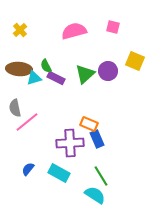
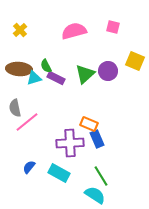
blue semicircle: moved 1 px right, 2 px up
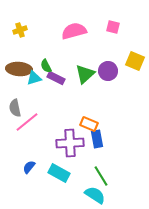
yellow cross: rotated 24 degrees clockwise
blue rectangle: rotated 12 degrees clockwise
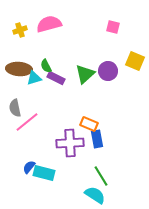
pink semicircle: moved 25 px left, 7 px up
cyan rectangle: moved 15 px left; rotated 15 degrees counterclockwise
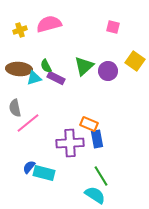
yellow square: rotated 12 degrees clockwise
green triangle: moved 1 px left, 8 px up
pink line: moved 1 px right, 1 px down
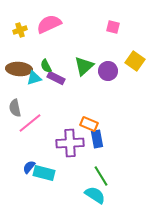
pink semicircle: rotated 10 degrees counterclockwise
pink line: moved 2 px right
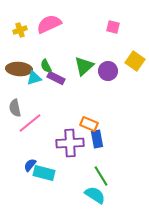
blue semicircle: moved 1 px right, 2 px up
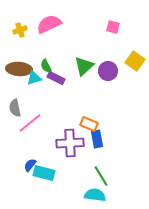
cyan semicircle: rotated 25 degrees counterclockwise
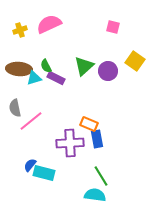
pink line: moved 1 px right, 2 px up
